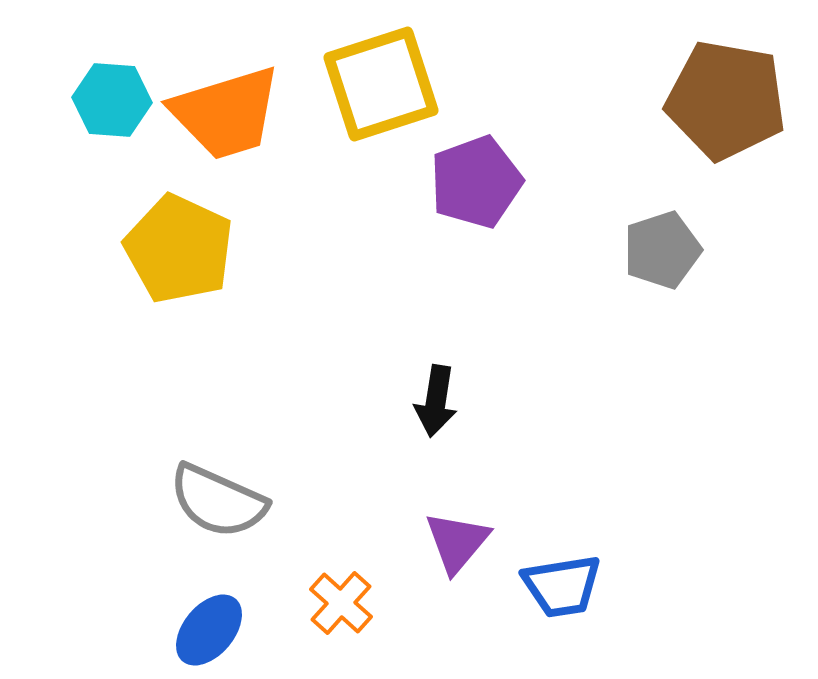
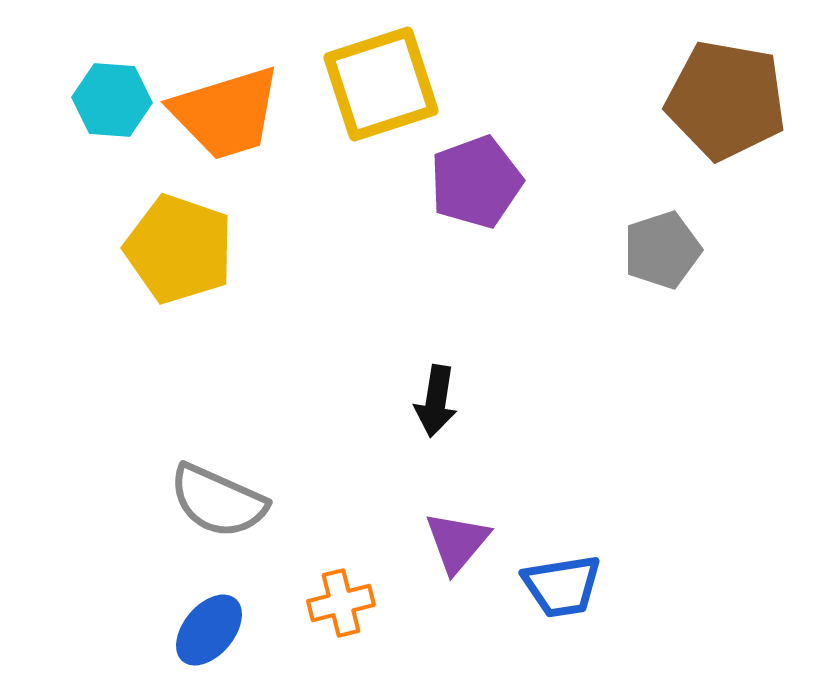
yellow pentagon: rotated 6 degrees counterclockwise
orange cross: rotated 34 degrees clockwise
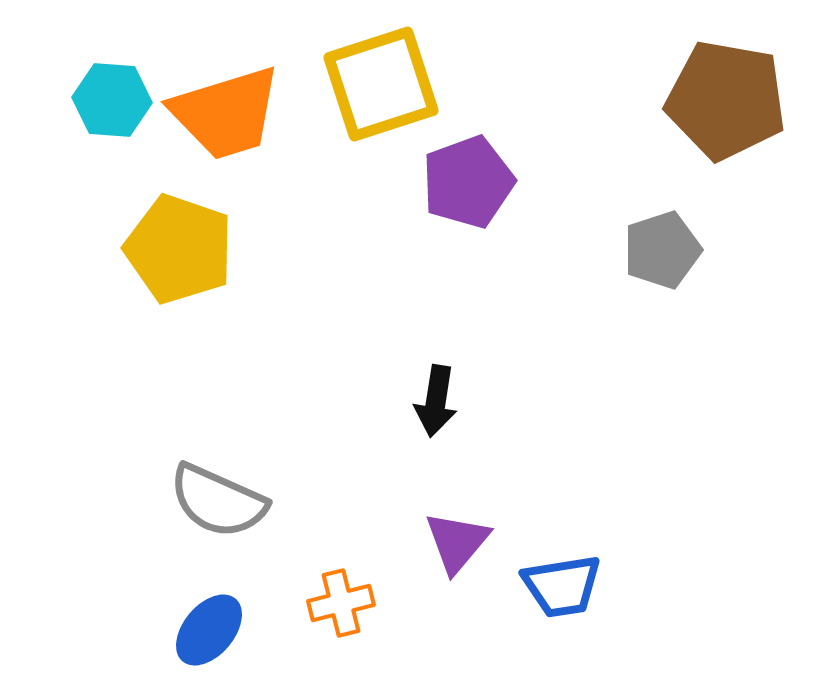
purple pentagon: moved 8 px left
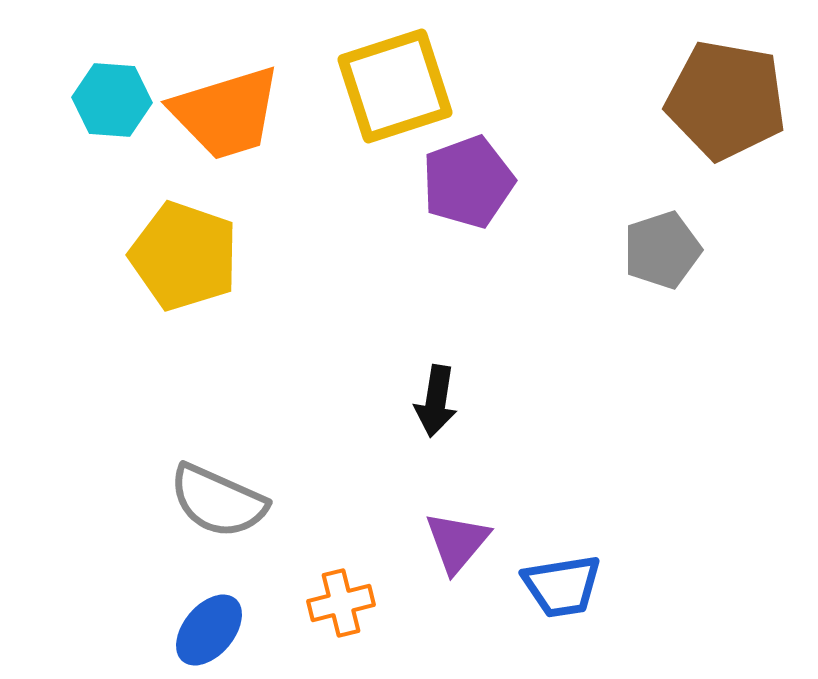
yellow square: moved 14 px right, 2 px down
yellow pentagon: moved 5 px right, 7 px down
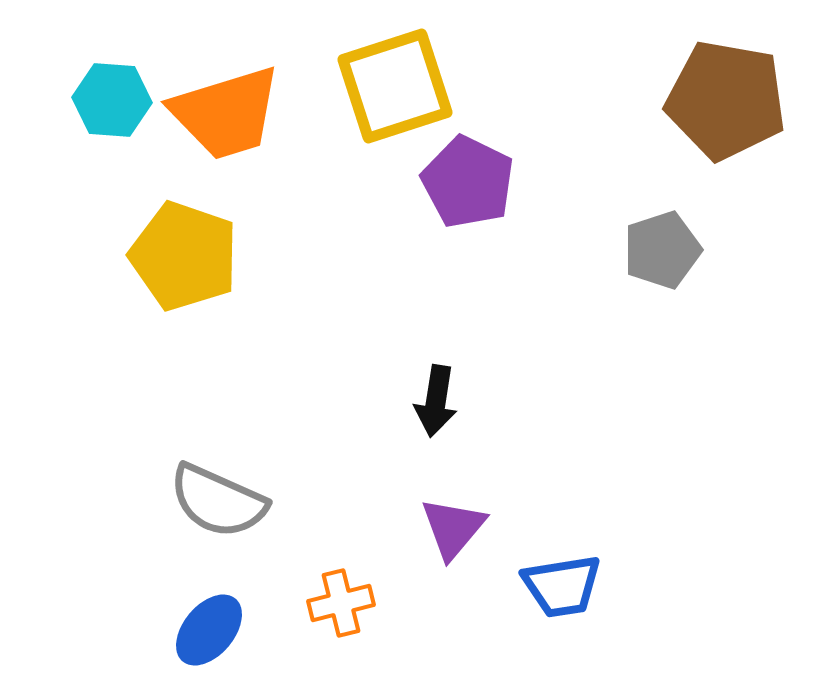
purple pentagon: rotated 26 degrees counterclockwise
purple triangle: moved 4 px left, 14 px up
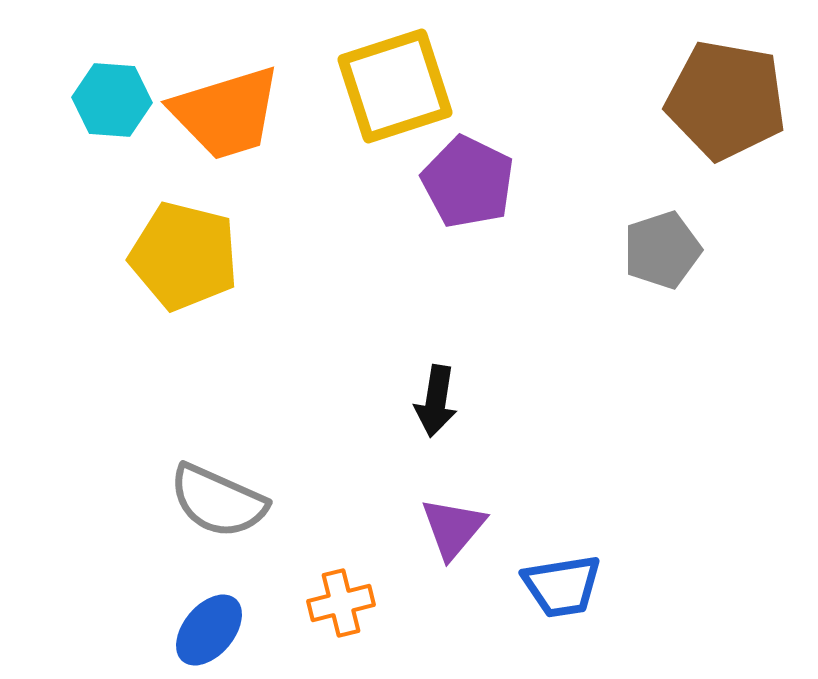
yellow pentagon: rotated 5 degrees counterclockwise
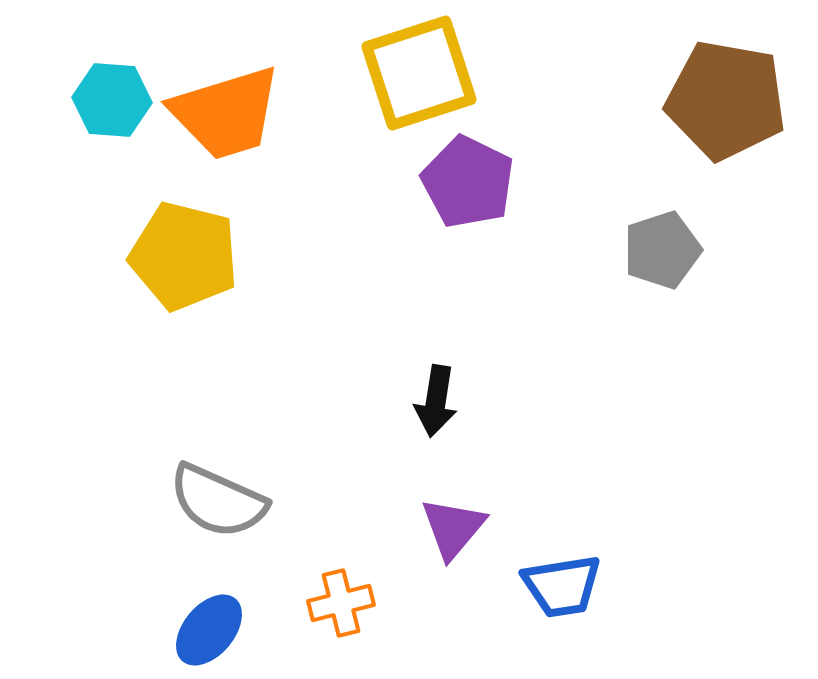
yellow square: moved 24 px right, 13 px up
